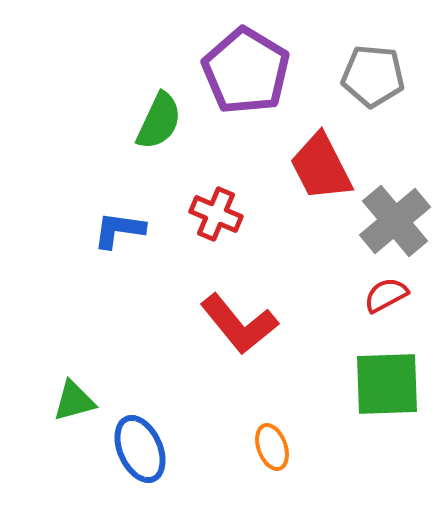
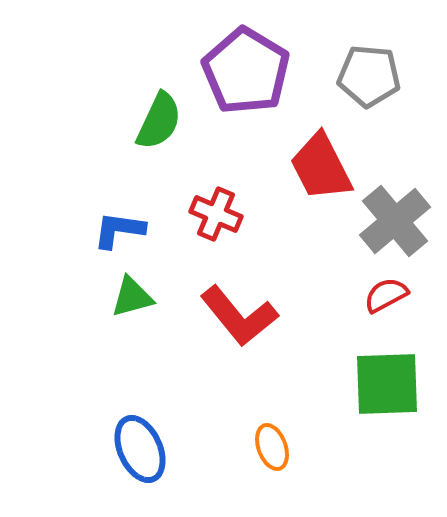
gray pentagon: moved 4 px left
red L-shape: moved 8 px up
green triangle: moved 58 px right, 104 px up
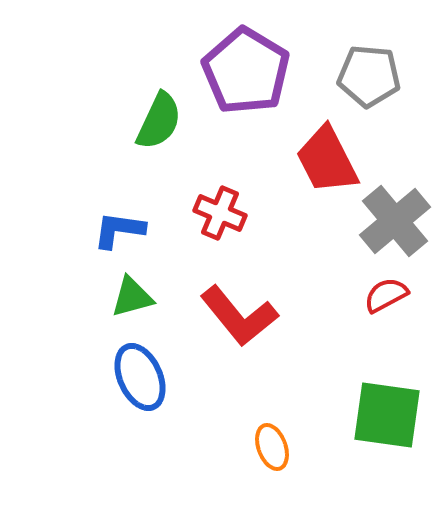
red trapezoid: moved 6 px right, 7 px up
red cross: moved 4 px right, 1 px up
green square: moved 31 px down; rotated 10 degrees clockwise
blue ellipse: moved 72 px up
